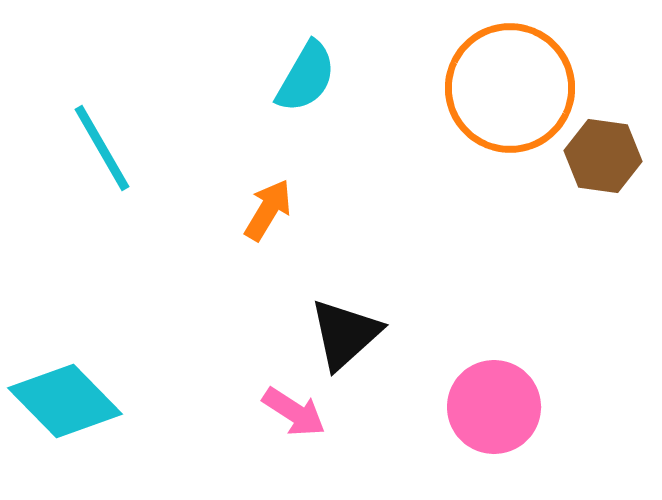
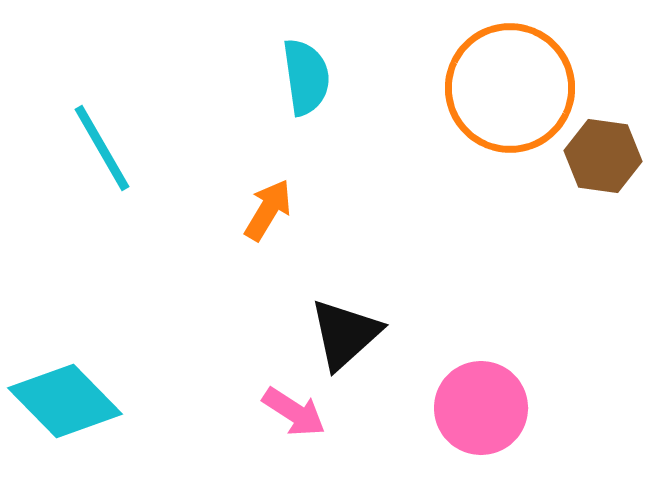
cyan semicircle: rotated 38 degrees counterclockwise
pink circle: moved 13 px left, 1 px down
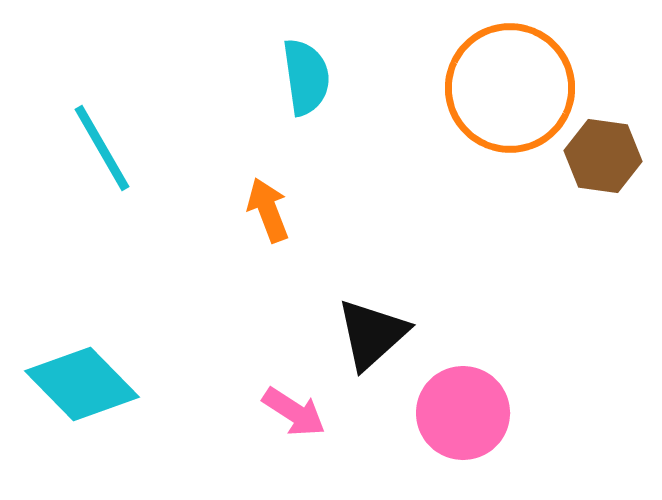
orange arrow: rotated 52 degrees counterclockwise
black triangle: moved 27 px right
cyan diamond: moved 17 px right, 17 px up
pink circle: moved 18 px left, 5 px down
